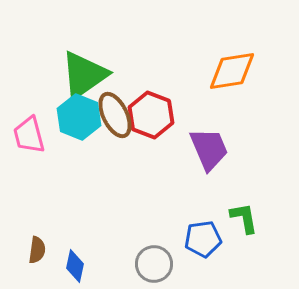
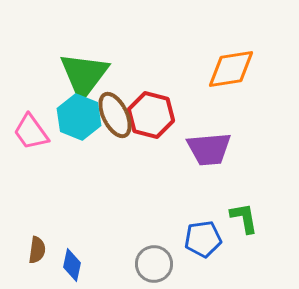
orange diamond: moved 1 px left, 2 px up
green triangle: rotated 18 degrees counterclockwise
red hexagon: rotated 6 degrees counterclockwise
pink trapezoid: moved 2 px right, 3 px up; rotated 21 degrees counterclockwise
purple trapezoid: rotated 108 degrees clockwise
blue diamond: moved 3 px left, 1 px up
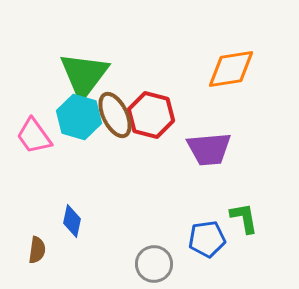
cyan hexagon: rotated 6 degrees counterclockwise
pink trapezoid: moved 3 px right, 4 px down
blue pentagon: moved 4 px right
blue diamond: moved 44 px up
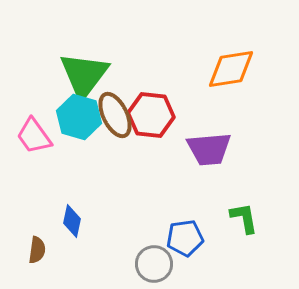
red hexagon: rotated 9 degrees counterclockwise
blue pentagon: moved 22 px left, 1 px up
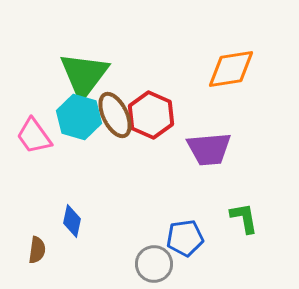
red hexagon: rotated 18 degrees clockwise
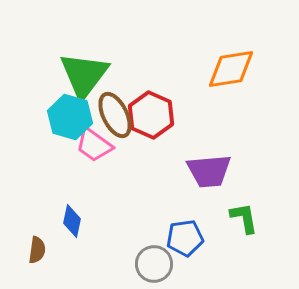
cyan hexagon: moved 9 px left
pink trapezoid: moved 60 px right, 9 px down; rotated 18 degrees counterclockwise
purple trapezoid: moved 22 px down
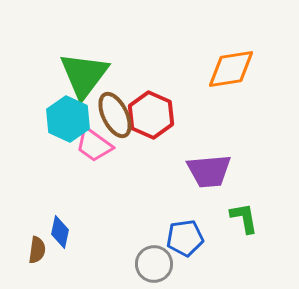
cyan hexagon: moved 2 px left, 2 px down; rotated 9 degrees clockwise
blue diamond: moved 12 px left, 11 px down
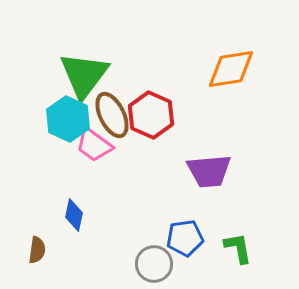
brown ellipse: moved 3 px left
green L-shape: moved 6 px left, 30 px down
blue diamond: moved 14 px right, 17 px up
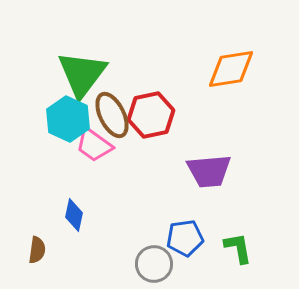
green triangle: moved 2 px left, 1 px up
red hexagon: rotated 24 degrees clockwise
